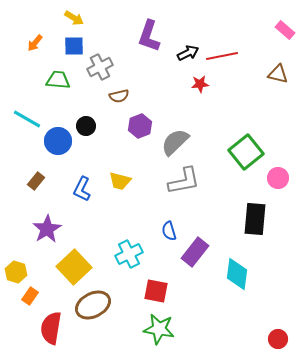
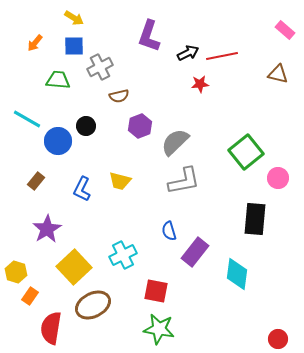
cyan cross: moved 6 px left, 1 px down
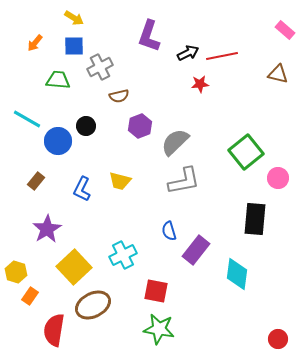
purple rectangle: moved 1 px right, 2 px up
red semicircle: moved 3 px right, 2 px down
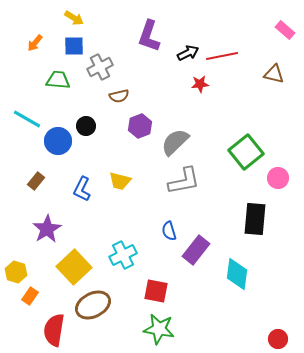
brown triangle: moved 4 px left
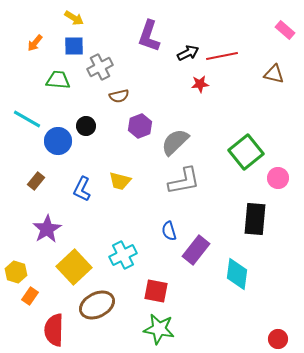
brown ellipse: moved 4 px right
red semicircle: rotated 8 degrees counterclockwise
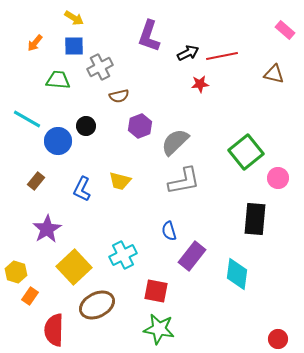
purple rectangle: moved 4 px left, 6 px down
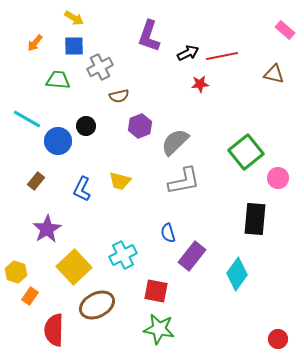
blue semicircle: moved 1 px left, 2 px down
cyan diamond: rotated 28 degrees clockwise
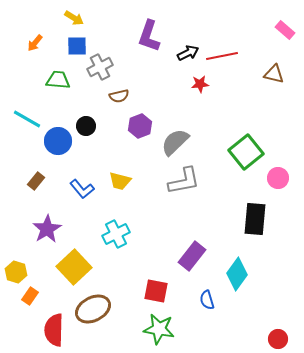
blue square: moved 3 px right
blue L-shape: rotated 65 degrees counterclockwise
blue semicircle: moved 39 px right, 67 px down
cyan cross: moved 7 px left, 21 px up
brown ellipse: moved 4 px left, 4 px down
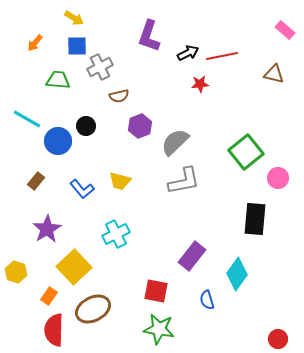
orange rectangle: moved 19 px right
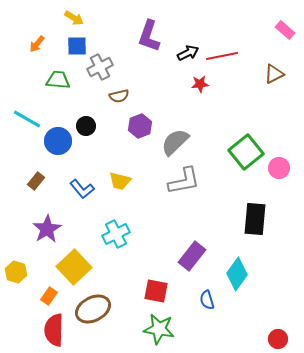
orange arrow: moved 2 px right, 1 px down
brown triangle: rotated 40 degrees counterclockwise
pink circle: moved 1 px right, 10 px up
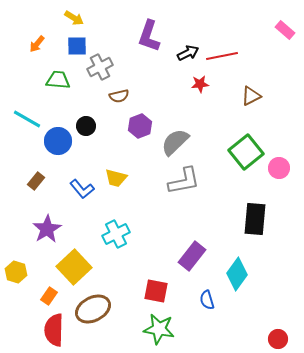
brown triangle: moved 23 px left, 22 px down
yellow trapezoid: moved 4 px left, 3 px up
